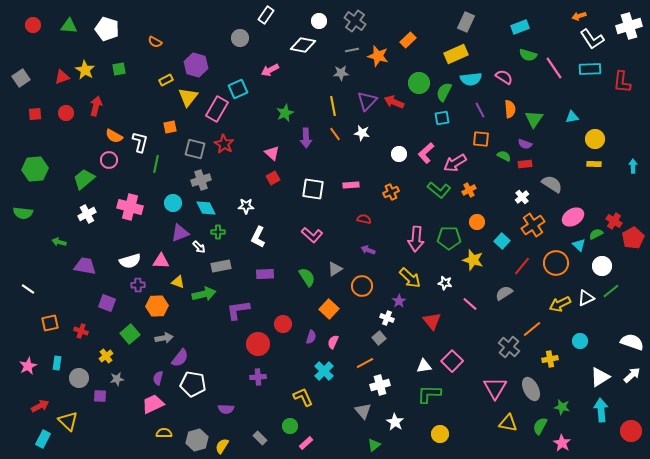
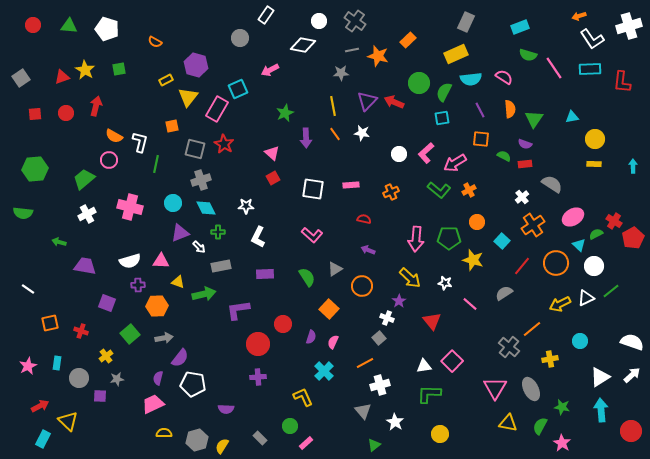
orange square at (170, 127): moved 2 px right, 1 px up
white circle at (602, 266): moved 8 px left
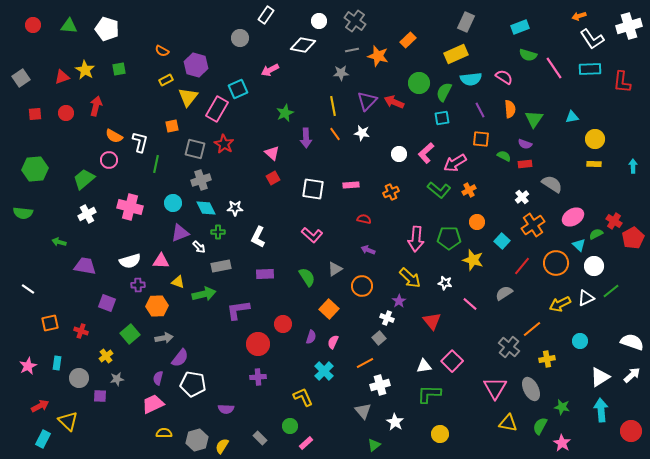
orange semicircle at (155, 42): moved 7 px right, 9 px down
white star at (246, 206): moved 11 px left, 2 px down
yellow cross at (550, 359): moved 3 px left
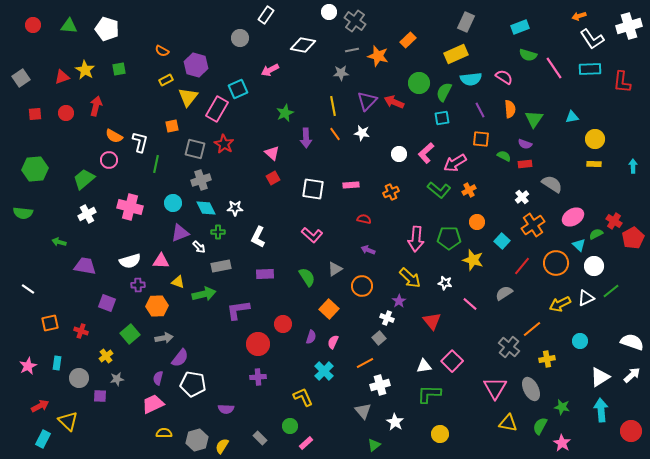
white circle at (319, 21): moved 10 px right, 9 px up
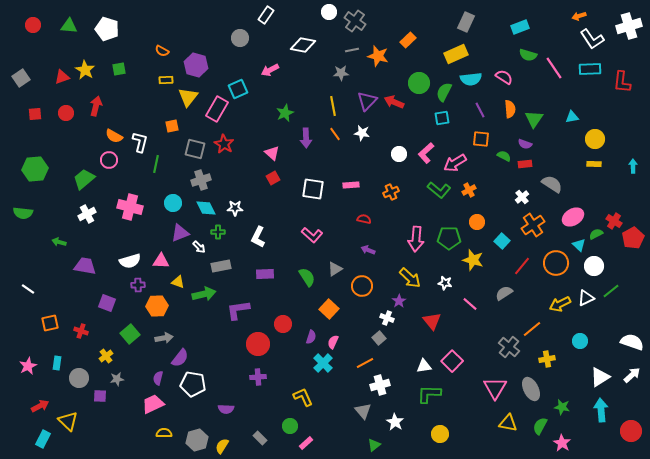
yellow rectangle at (166, 80): rotated 24 degrees clockwise
cyan cross at (324, 371): moved 1 px left, 8 px up
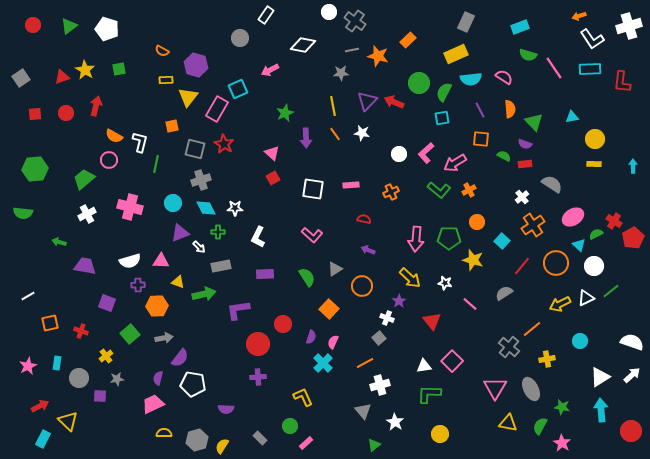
green triangle at (69, 26): rotated 42 degrees counterclockwise
green triangle at (534, 119): moved 3 px down; rotated 18 degrees counterclockwise
white line at (28, 289): moved 7 px down; rotated 64 degrees counterclockwise
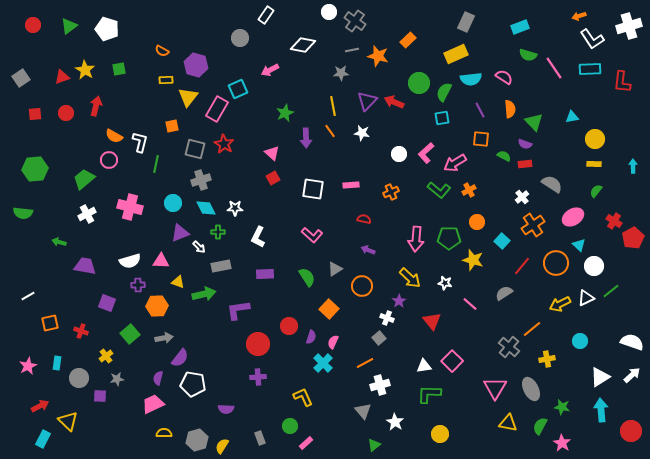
orange line at (335, 134): moved 5 px left, 3 px up
green semicircle at (596, 234): moved 43 px up; rotated 24 degrees counterclockwise
red circle at (283, 324): moved 6 px right, 2 px down
gray rectangle at (260, 438): rotated 24 degrees clockwise
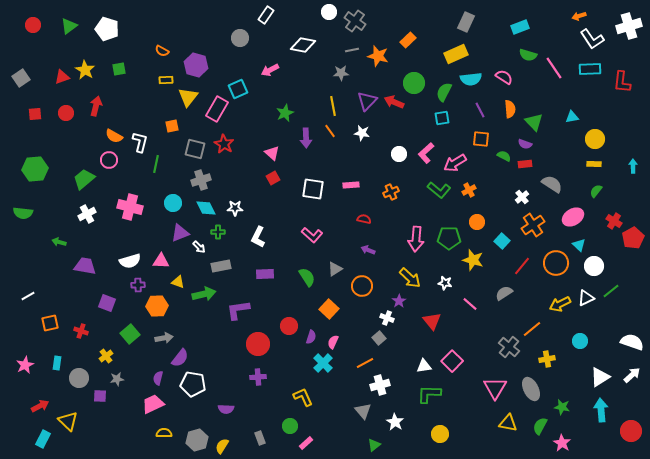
green circle at (419, 83): moved 5 px left
pink star at (28, 366): moved 3 px left, 1 px up
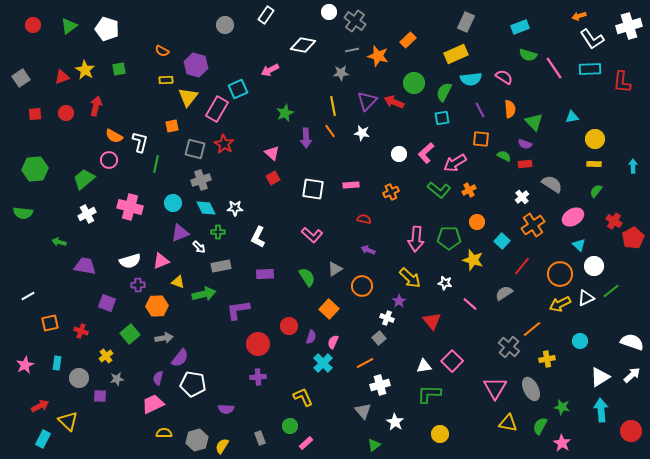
gray circle at (240, 38): moved 15 px left, 13 px up
pink triangle at (161, 261): rotated 24 degrees counterclockwise
orange circle at (556, 263): moved 4 px right, 11 px down
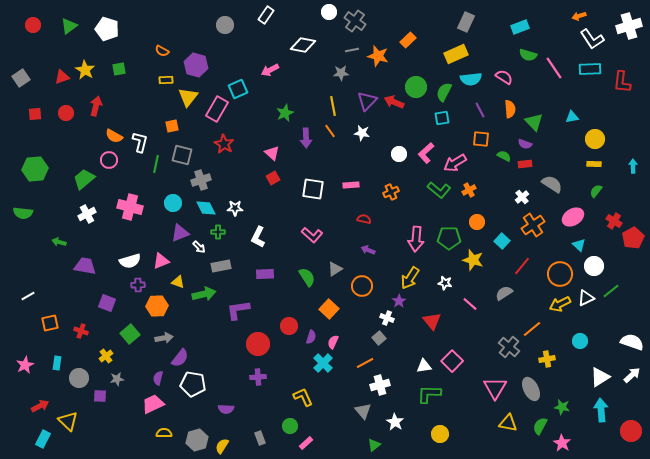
green circle at (414, 83): moved 2 px right, 4 px down
gray square at (195, 149): moved 13 px left, 6 px down
yellow arrow at (410, 278): rotated 80 degrees clockwise
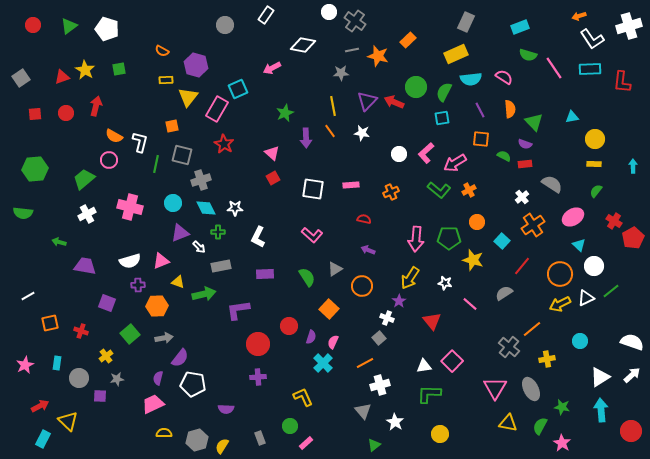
pink arrow at (270, 70): moved 2 px right, 2 px up
